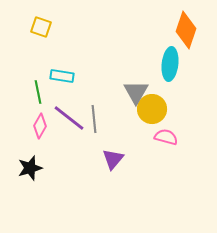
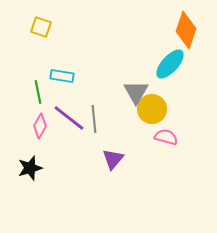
cyan ellipse: rotated 36 degrees clockwise
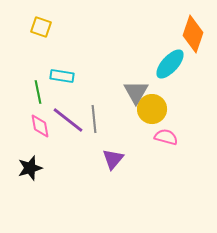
orange diamond: moved 7 px right, 4 px down
purple line: moved 1 px left, 2 px down
pink diamond: rotated 40 degrees counterclockwise
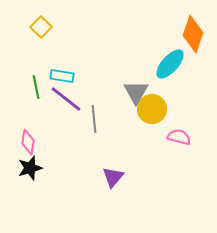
yellow square: rotated 25 degrees clockwise
green line: moved 2 px left, 5 px up
purple line: moved 2 px left, 21 px up
pink diamond: moved 12 px left, 16 px down; rotated 20 degrees clockwise
pink semicircle: moved 13 px right
purple triangle: moved 18 px down
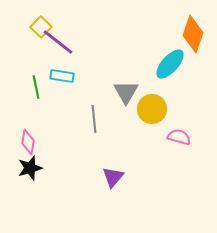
gray triangle: moved 10 px left
purple line: moved 8 px left, 57 px up
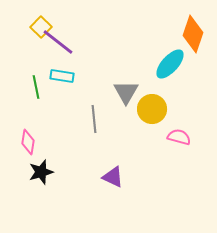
black star: moved 11 px right, 4 px down
purple triangle: rotated 45 degrees counterclockwise
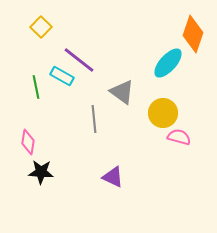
purple line: moved 21 px right, 18 px down
cyan ellipse: moved 2 px left, 1 px up
cyan rectangle: rotated 20 degrees clockwise
gray triangle: moved 4 px left; rotated 24 degrees counterclockwise
yellow circle: moved 11 px right, 4 px down
black star: rotated 20 degrees clockwise
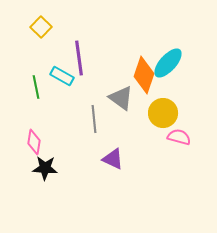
orange diamond: moved 49 px left, 41 px down
purple line: moved 2 px up; rotated 44 degrees clockwise
gray triangle: moved 1 px left, 6 px down
pink diamond: moved 6 px right
black star: moved 4 px right, 4 px up
purple triangle: moved 18 px up
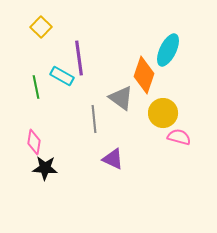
cyan ellipse: moved 13 px up; rotated 16 degrees counterclockwise
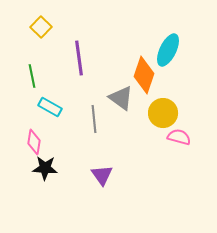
cyan rectangle: moved 12 px left, 31 px down
green line: moved 4 px left, 11 px up
purple triangle: moved 11 px left, 16 px down; rotated 30 degrees clockwise
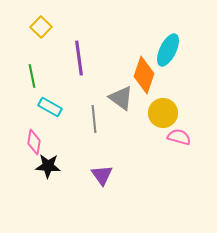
black star: moved 3 px right, 2 px up
